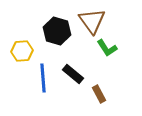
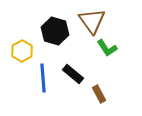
black hexagon: moved 2 px left
yellow hexagon: rotated 25 degrees counterclockwise
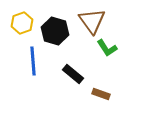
yellow hexagon: moved 28 px up; rotated 10 degrees clockwise
blue line: moved 10 px left, 17 px up
brown rectangle: moved 2 px right; rotated 42 degrees counterclockwise
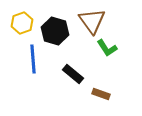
blue line: moved 2 px up
